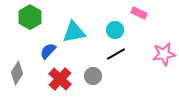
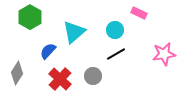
cyan triangle: rotated 30 degrees counterclockwise
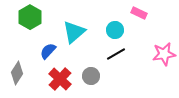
gray circle: moved 2 px left
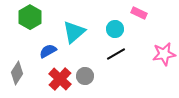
cyan circle: moved 1 px up
blue semicircle: rotated 18 degrees clockwise
gray circle: moved 6 px left
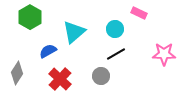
pink star: rotated 10 degrees clockwise
gray circle: moved 16 px right
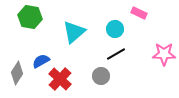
green hexagon: rotated 20 degrees counterclockwise
blue semicircle: moved 7 px left, 10 px down
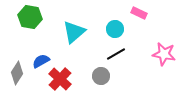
pink star: rotated 10 degrees clockwise
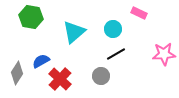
green hexagon: moved 1 px right
cyan circle: moved 2 px left
pink star: rotated 15 degrees counterclockwise
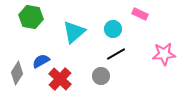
pink rectangle: moved 1 px right, 1 px down
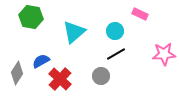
cyan circle: moved 2 px right, 2 px down
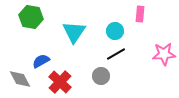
pink rectangle: rotated 70 degrees clockwise
cyan triangle: rotated 15 degrees counterclockwise
gray diamond: moved 3 px right, 6 px down; rotated 60 degrees counterclockwise
red cross: moved 3 px down
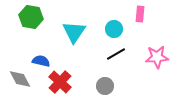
cyan circle: moved 1 px left, 2 px up
pink star: moved 7 px left, 3 px down
blue semicircle: rotated 42 degrees clockwise
gray circle: moved 4 px right, 10 px down
